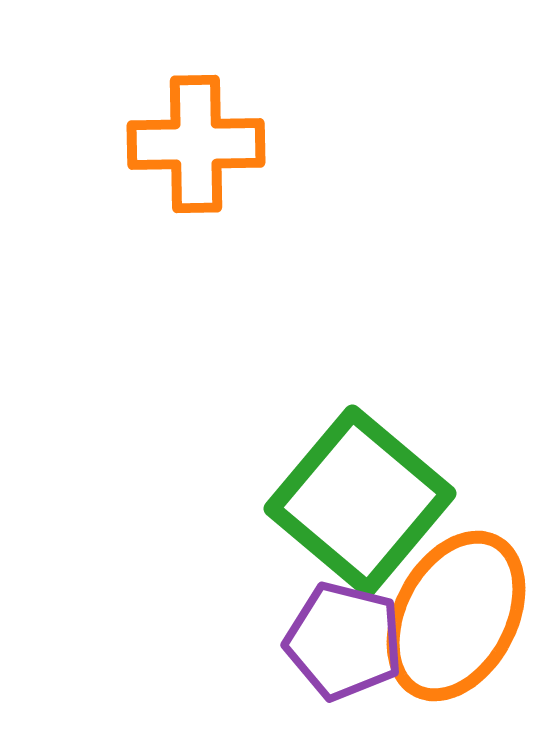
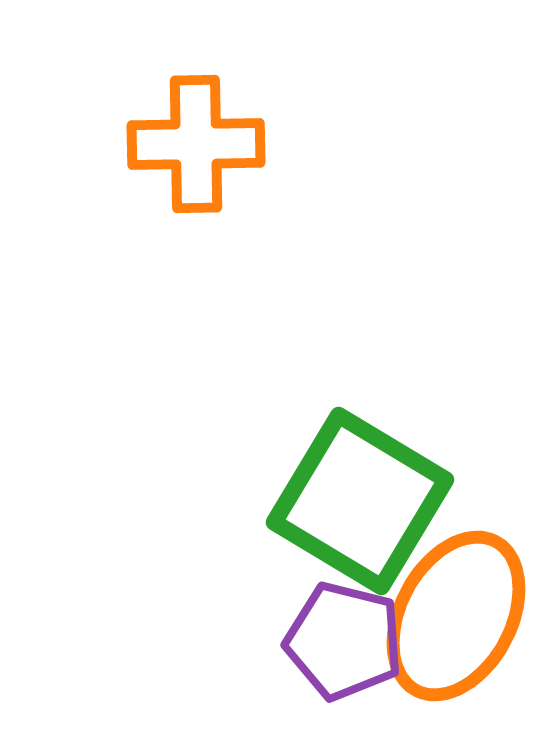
green square: rotated 9 degrees counterclockwise
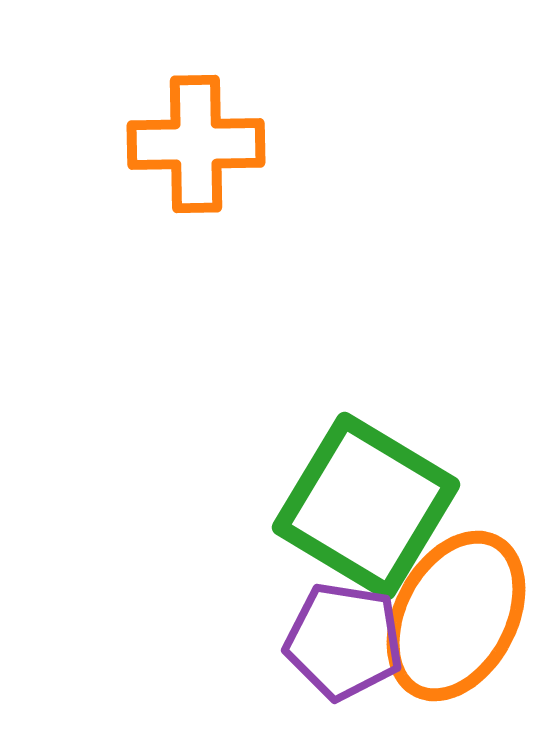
green square: moved 6 px right, 5 px down
purple pentagon: rotated 5 degrees counterclockwise
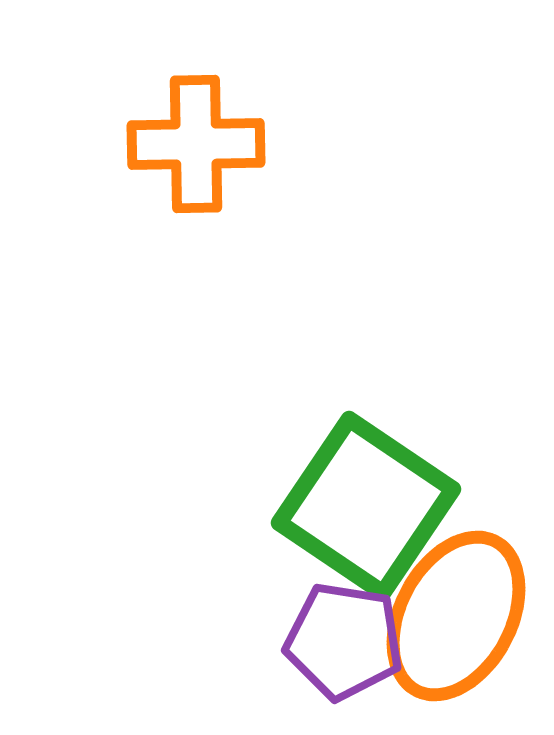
green square: rotated 3 degrees clockwise
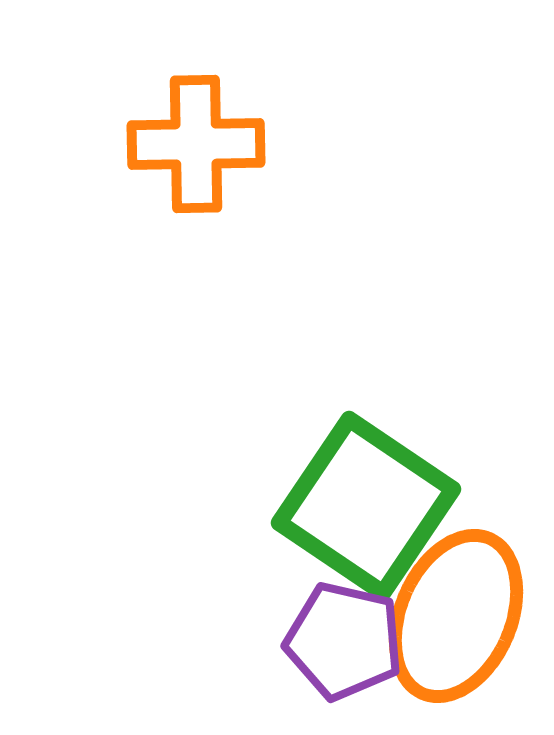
orange ellipse: rotated 5 degrees counterclockwise
purple pentagon: rotated 4 degrees clockwise
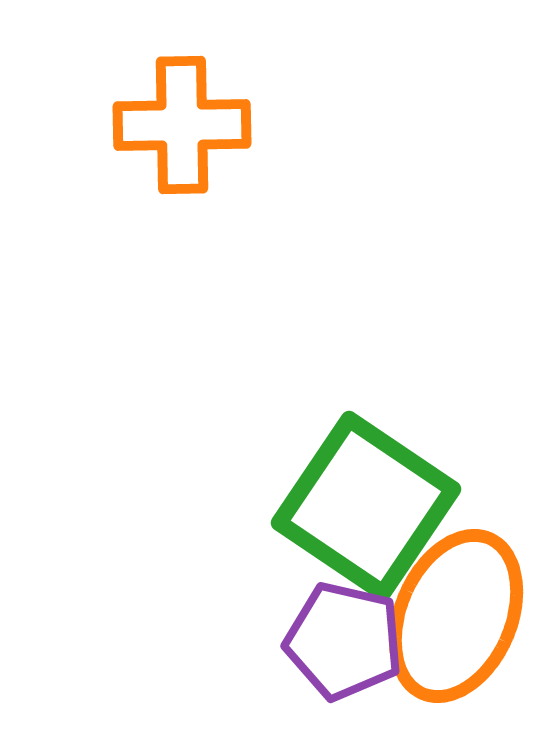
orange cross: moved 14 px left, 19 px up
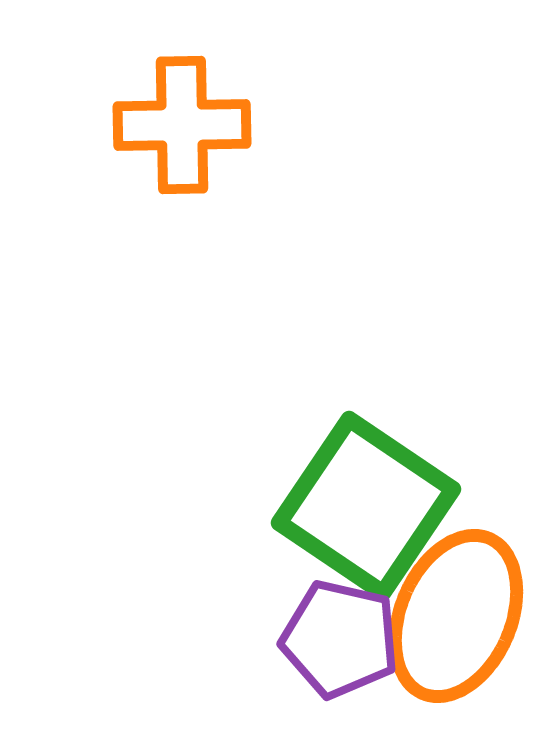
purple pentagon: moved 4 px left, 2 px up
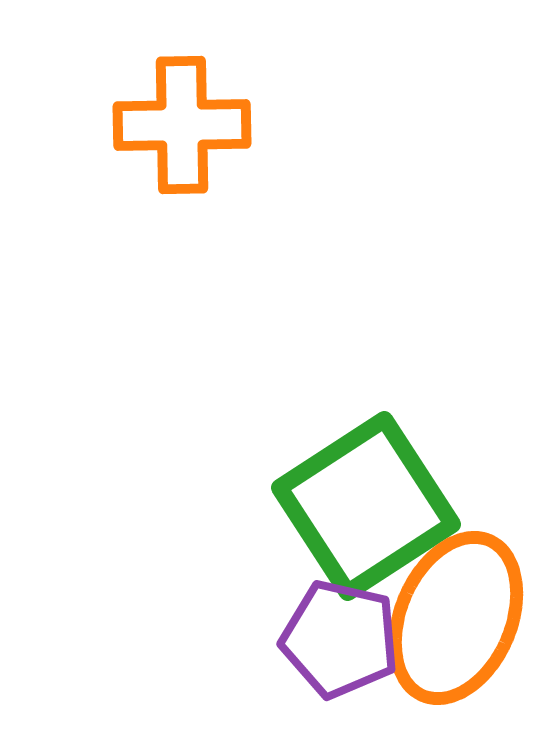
green square: rotated 23 degrees clockwise
orange ellipse: moved 2 px down
